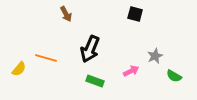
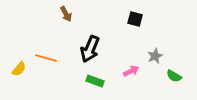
black square: moved 5 px down
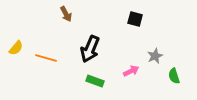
yellow semicircle: moved 3 px left, 21 px up
green semicircle: rotated 42 degrees clockwise
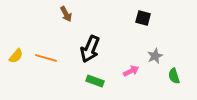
black square: moved 8 px right, 1 px up
yellow semicircle: moved 8 px down
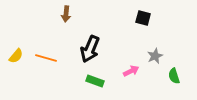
brown arrow: rotated 35 degrees clockwise
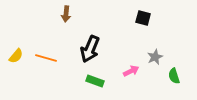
gray star: moved 1 px down
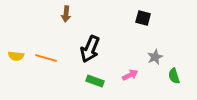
yellow semicircle: rotated 56 degrees clockwise
pink arrow: moved 1 px left, 4 px down
